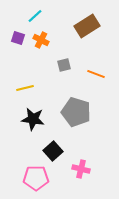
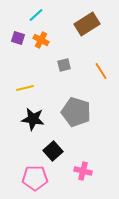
cyan line: moved 1 px right, 1 px up
brown rectangle: moved 2 px up
orange line: moved 5 px right, 3 px up; rotated 36 degrees clockwise
pink cross: moved 2 px right, 2 px down
pink pentagon: moved 1 px left
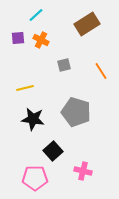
purple square: rotated 24 degrees counterclockwise
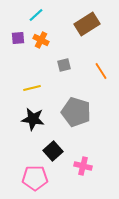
yellow line: moved 7 px right
pink cross: moved 5 px up
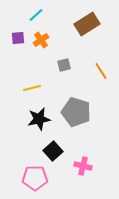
orange cross: rotated 28 degrees clockwise
black star: moved 6 px right; rotated 20 degrees counterclockwise
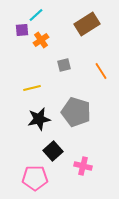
purple square: moved 4 px right, 8 px up
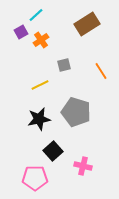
purple square: moved 1 px left, 2 px down; rotated 24 degrees counterclockwise
yellow line: moved 8 px right, 3 px up; rotated 12 degrees counterclockwise
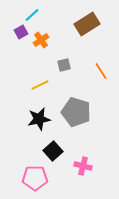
cyan line: moved 4 px left
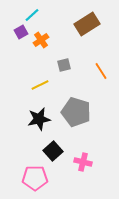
pink cross: moved 4 px up
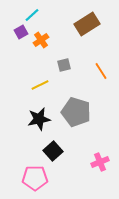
pink cross: moved 17 px right; rotated 36 degrees counterclockwise
